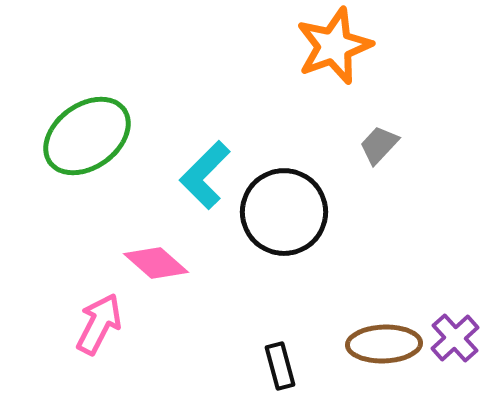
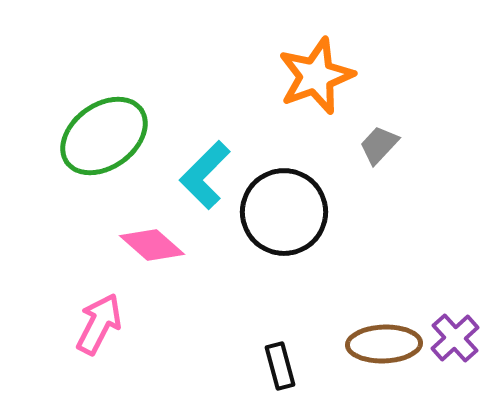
orange star: moved 18 px left, 30 px down
green ellipse: moved 17 px right
pink diamond: moved 4 px left, 18 px up
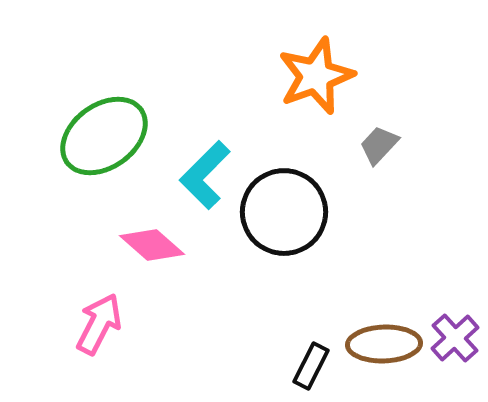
black rectangle: moved 31 px right; rotated 42 degrees clockwise
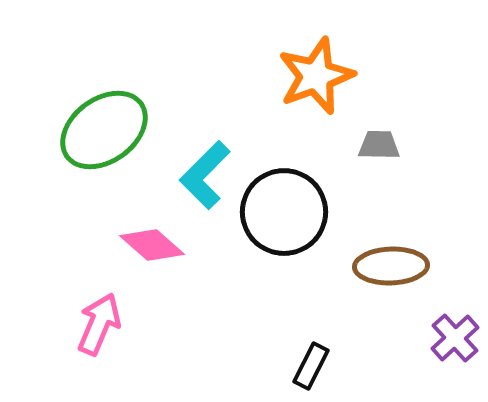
green ellipse: moved 6 px up
gray trapezoid: rotated 48 degrees clockwise
pink arrow: rotated 4 degrees counterclockwise
brown ellipse: moved 7 px right, 78 px up
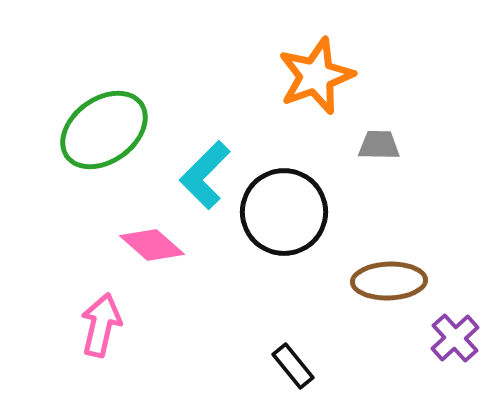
brown ellipse: moved 2 px left, 15 px down
pink arrow: moved 2 px right, 1 px down; rotated 10 degrees counterclockwise
black rectangle: moved 18 px left; rotated 66 degrees counterclockwise
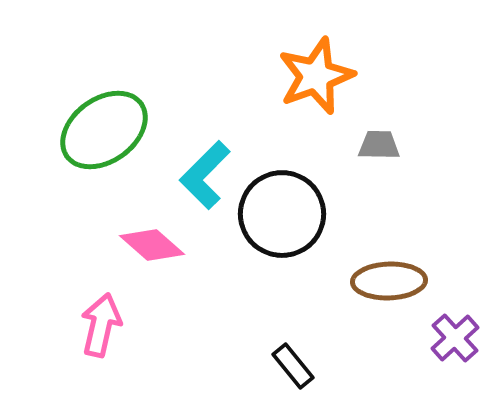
black circle: moved 2 px left, 2 px down
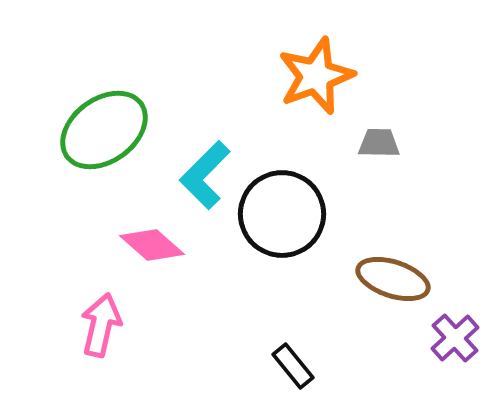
gray trapezoid: moved 2 px up
brown ellipse: moved 4 px right, 2 px up; rotated 20 degrees clockwise
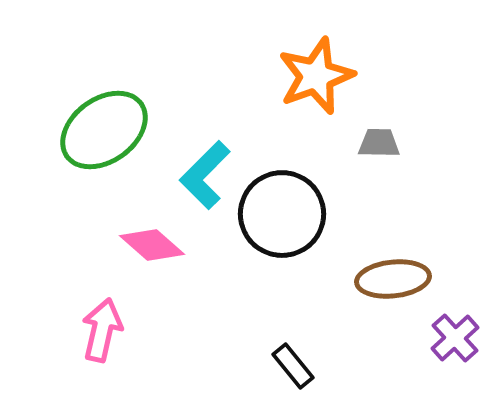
brown ellipse: rotated 24 degrees counterclockwise
pink arrow: moved 1 px right, 5 px down
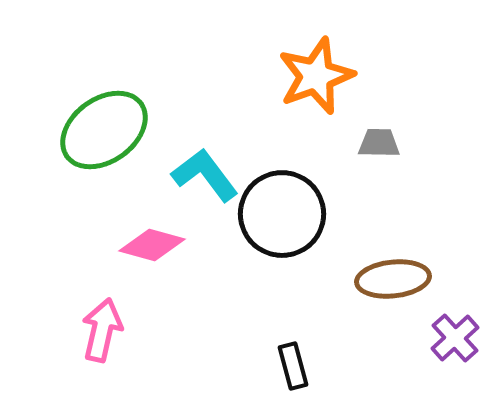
cyan L-shape: rotated 98 degrees clockwise
pink diamond: rotated 26 degrees counterclockwise
black rectangle: rotated 24 degrees clockwise
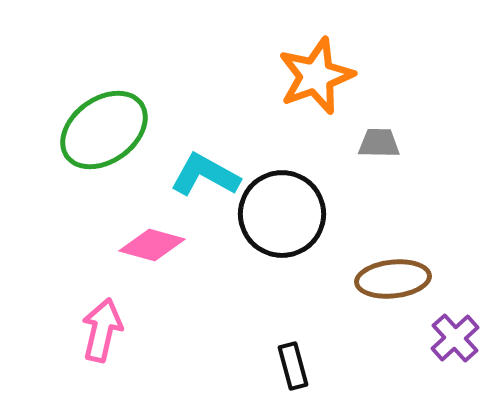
cyan L-shape: rotated 24 degrees counterclockwise
